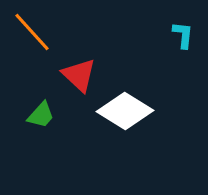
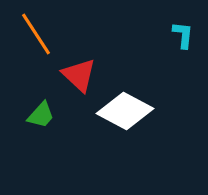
orange line: moved 4 px right, 2 px down; rotated 9 degrees clockwise
white diamond: rotated 4 degrees counterclockwise
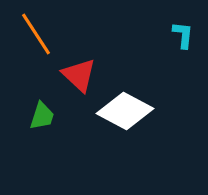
green trapezoid: moved 1 px right, 1 px down; rotated 24 degrees counterclockwise
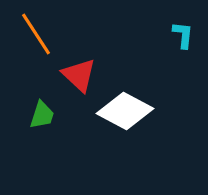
green trapezoid: moved 1 px up
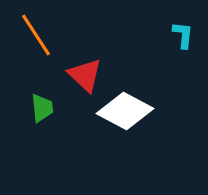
orange line: moved 1 px down
red triangle: moved 6 px right
green trapezoid: moved 7 px up; rotated 24 degrees counterclockwise
